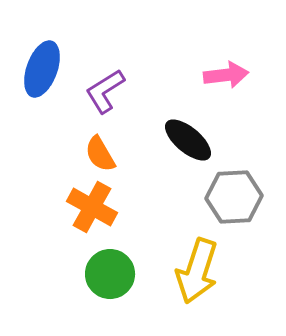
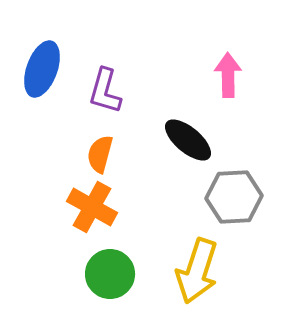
pink arrow: moved 2 px right; rotated 84 degrees counterclockwise
purple L-shape: rotated 42 degrees counterclockwise
orange semicircle: rotated 45 degrees clockwise
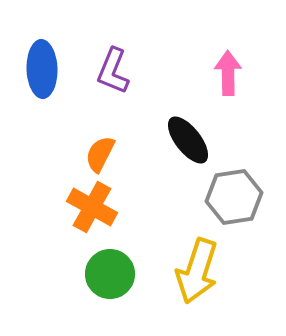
blue ellipse: rotated 22 degrees counterclockwise
pink arrow: moved 2 px up
purple L-shape: moved 8 px right, 20 px up; rotated 6 degrees clockwise
black ellipse: rotated 12 degrees clockwise
orange semicircle: rotated 12 degrees clockwise
gray hexagon: rotated 6 degrees counterclockwise
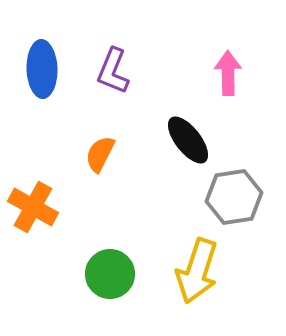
orange cross: moved 59 px left
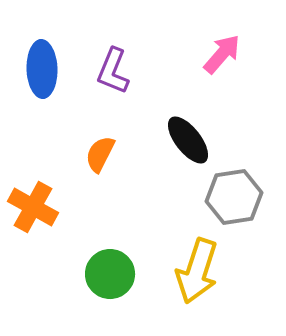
pink arrow: moved 6 px left, 19 px up; rotated 42 degrees clockwise
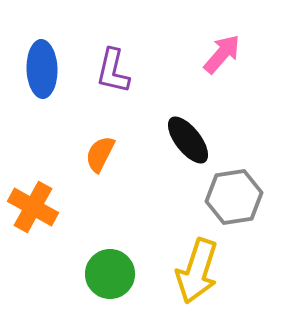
purple L-shape: rotated 9 degrees counterclockwise
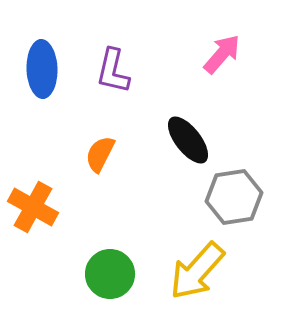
yellow arrow: rotated 24 degrees clockwise
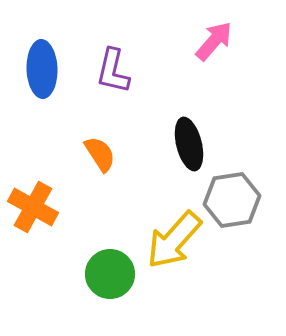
pink arrow: moved 8 px left, 13 px up
black ellipse: moved 1 px right, 4 px down; rotated 24 degrees clockwise
orange semicircle: rotated 120 degrees clockwise
gray hexagon: moved 2 px left, 3 px down
yellow arrow: moved 23 px left, 31 px up
